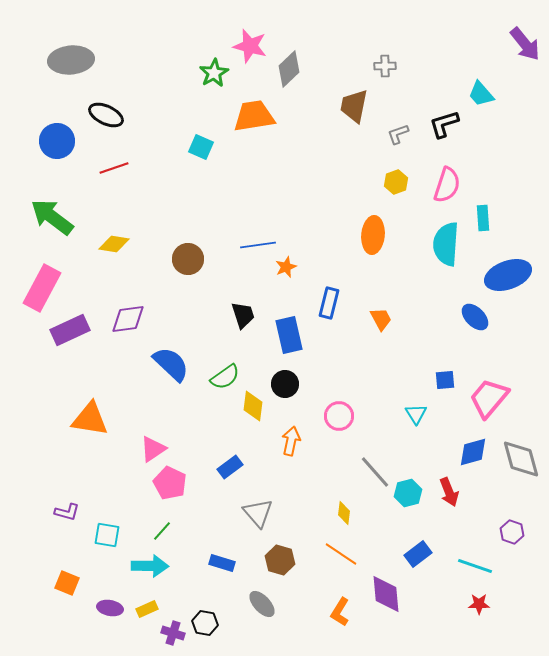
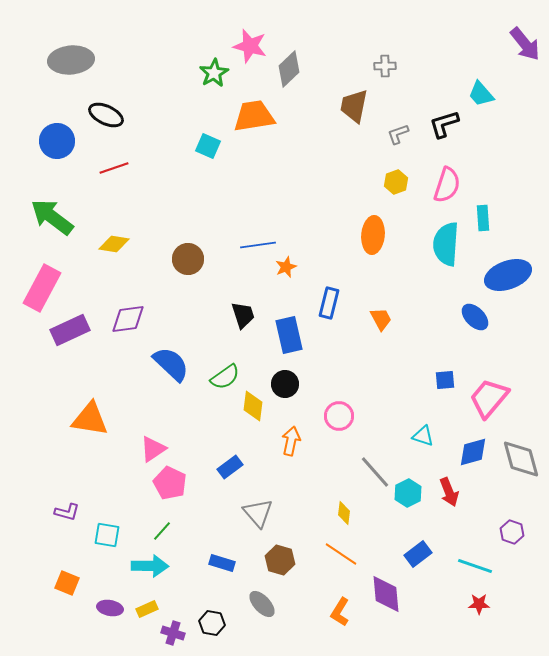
cyan square at (201, 147): moved 7 px right, 1 px up
cyan triangle at (416, 414): moved 7 px right, 22 px down; rotated 40 degrees counterclockwise
cyan hexagon at (408, 493): rotated 12 degrees counterclockwise
black hexagon at (205, 623): moved 7 px right
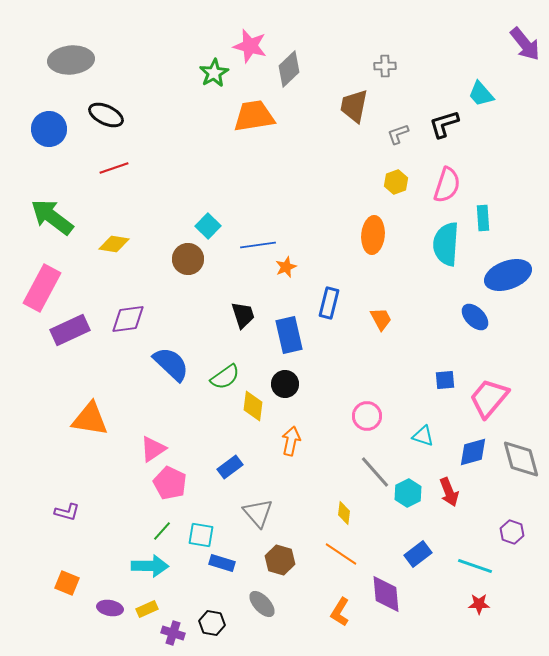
blue circle at (57, 141): moved 8 px left, 12 px up
cyan square at (208, 146): moved 80 px down; rotated 20 degrees clockwise
pink circle at (339, 416): moved 28 px right
cyan square at (107, 535): moved 94 px right
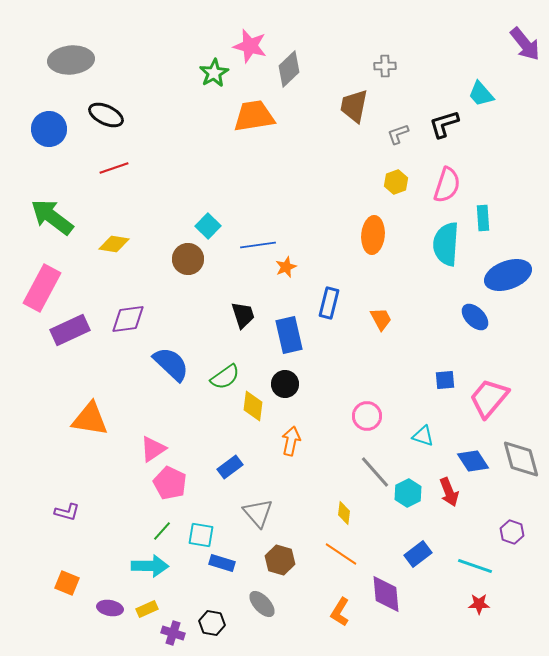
blue diamond at (473, 452): moved 9 px down; rotated 72 degrees clockwise
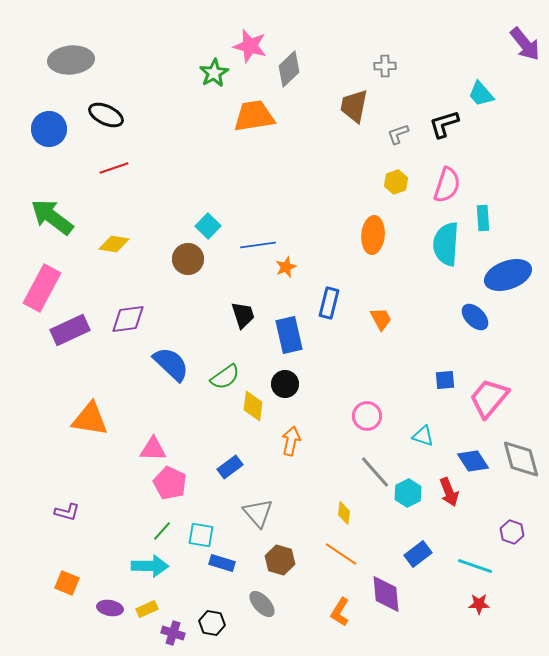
pink triangle at (153, 449): rotated 36 degrees clockwise
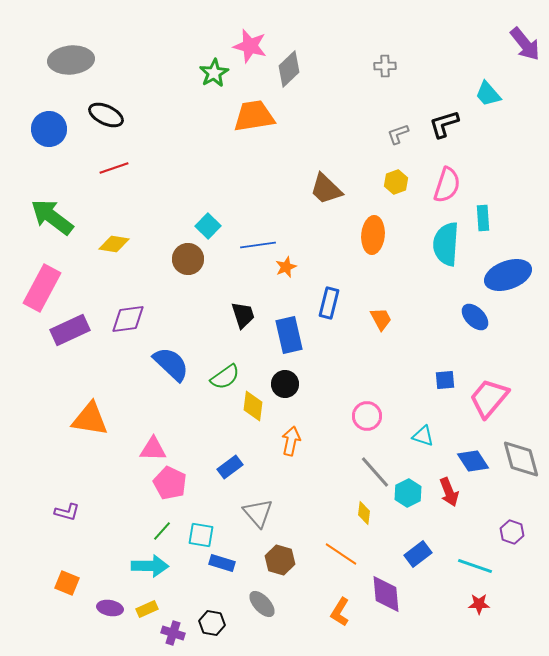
cyan trapezoid at (481, 94): moved 7 px right
brown trapezoid at (354, 106): moved 28 px left, 83 px down; rotated 57 degrees counterclockwise
yellow diamond at (344, 513): moved 20 px right
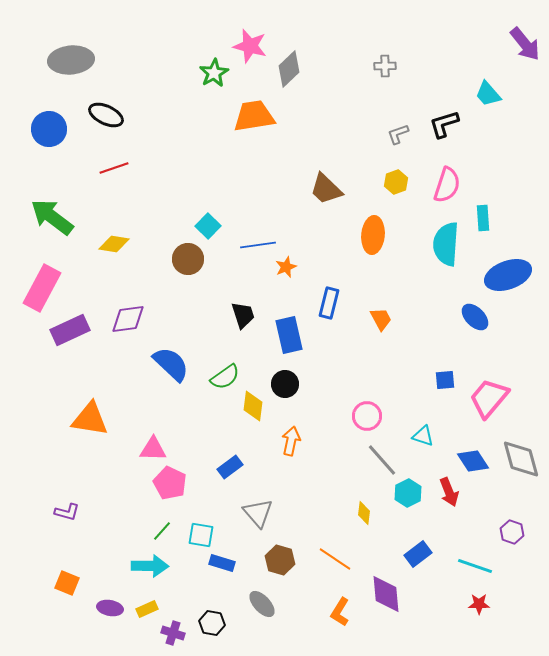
gray line at (375, 472): moved 7 px right, 12 px up
orange line at (341, 554): moved 6 px left, 5 px down
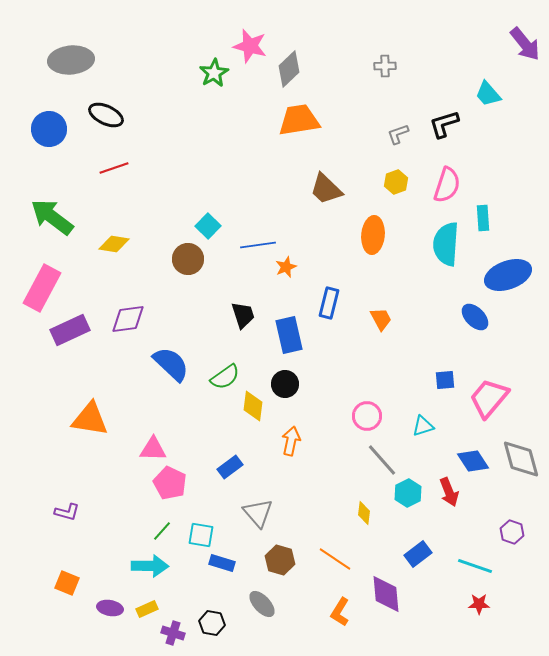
orange trapezoid at (254, 116): moved 45 px right, 4 px down
cyan triangle at (423, 436): moved 10 px up; rotated 35 degrees counterclockwise
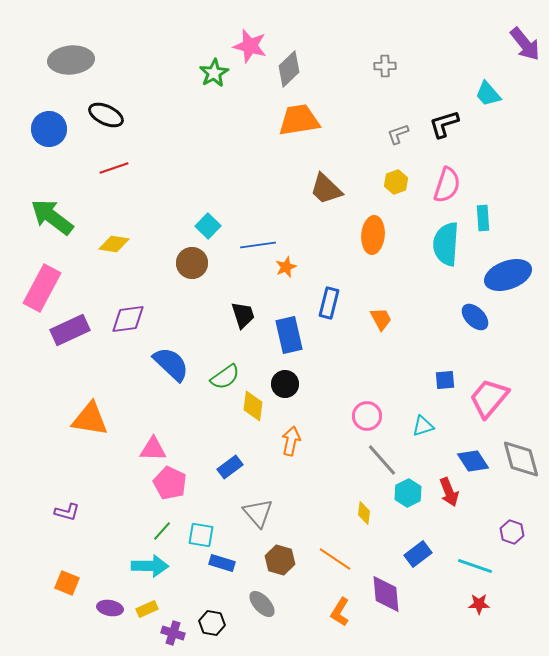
brown circle at (188, 259): moved 4 px right, 4 px down
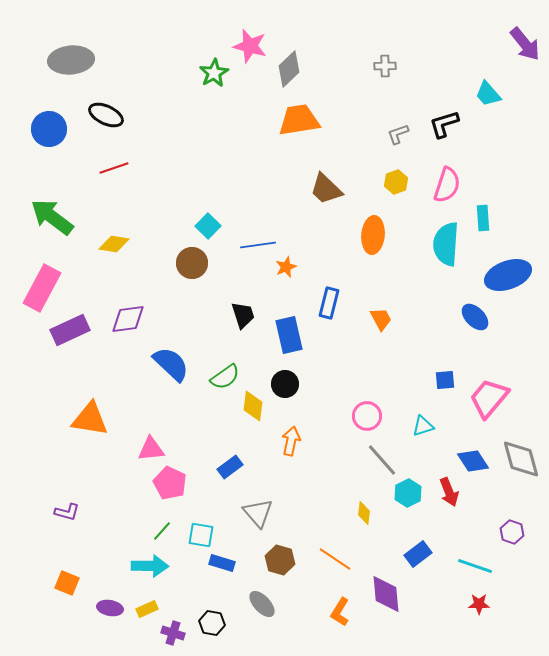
pink triangle at (153, 449): moved 2 px left; rotated 8 degrees counterclockwise
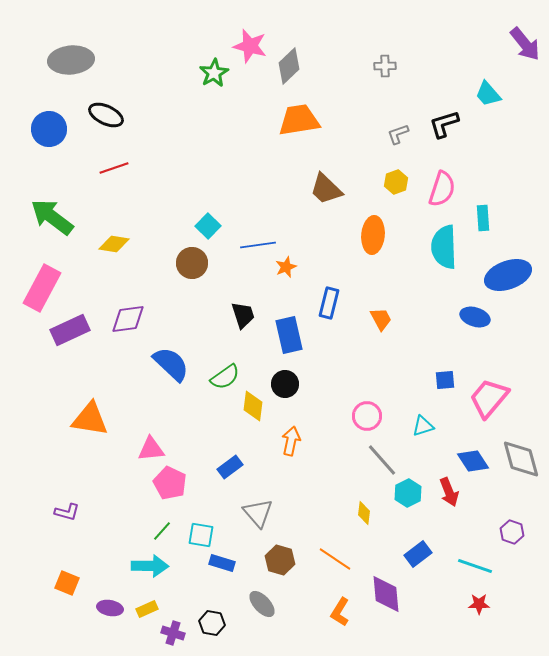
gray diamond at (289, 69): moved 3 px up
pink semicircle at (447, 185): moved 5 px left, 4 px down
cyan semicircle at (446, 244): moved 2 px left, 3 px down; rotated 6 degrees counterclockwise
blue ellipse at (475, 317): rotated 28 degrees counterclockwise
